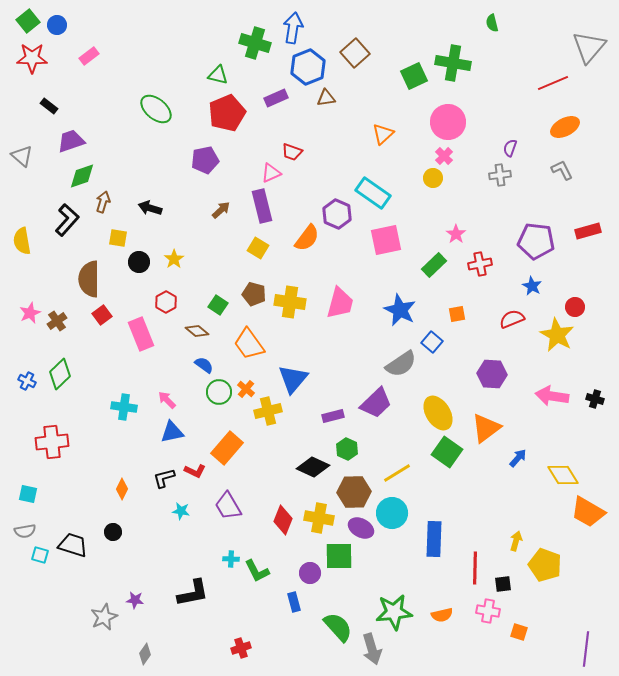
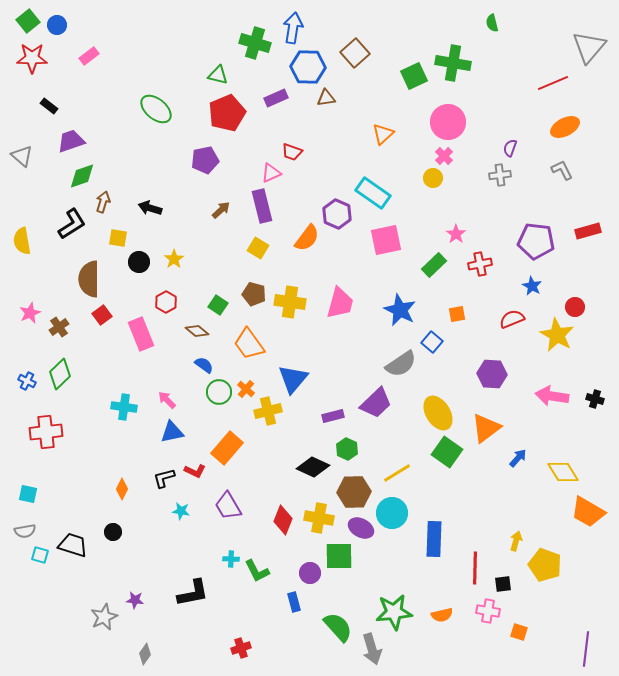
blue hexagon at (308, 67): rotated 24 degrees clockwise
black L-shape at (67, 220): moved 5 px right, 4 px down; rotated 16 degrees clockwise
brown cross at (57, 321): moved 2 px right, 6 px down
red cross at (52, 442): moved 6 px left, 10 px up
yellow diamond at (563, 475): moved 3 px up
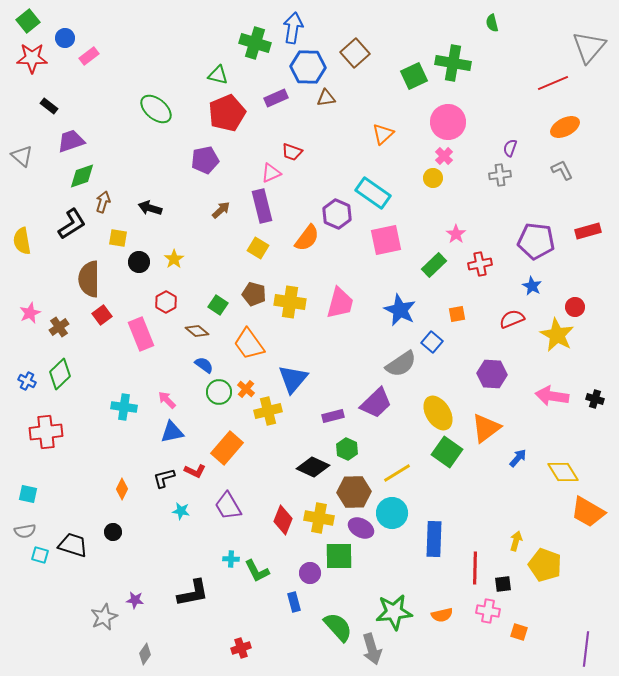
blue circle at (57, 25): moved 8 px right, 13 px down
